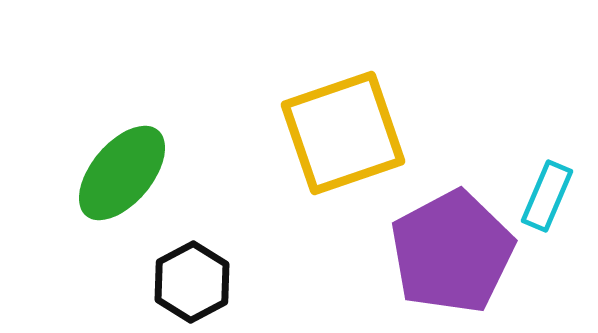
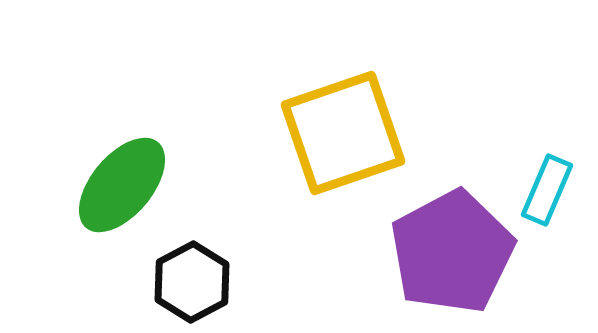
green ellipse: moved 12 px down
cyan rectangle: moved 6 px up
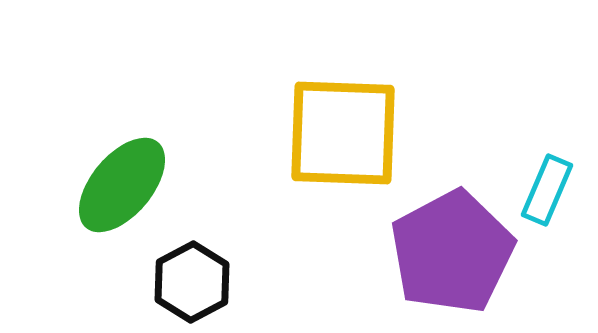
yellow square: rotated 21 degrees clockwise
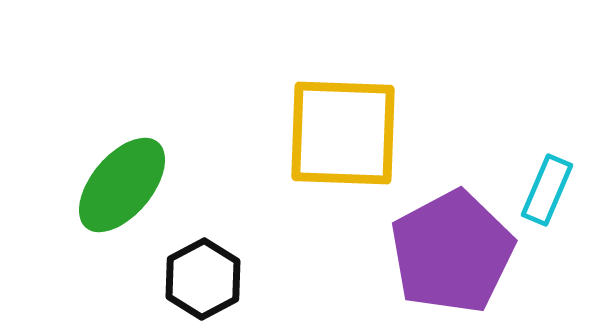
black hexagon: moved 11 px right, 3 px up
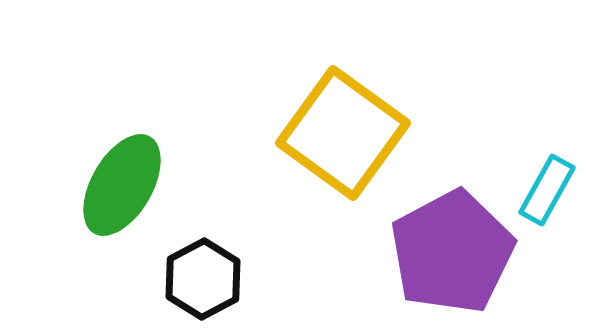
yellow square: rotated 34 degrees clockwise
green ellipse: rotated 10 degrees counterclockwise
cyan rectangle: rotated 6 degrees clockwise
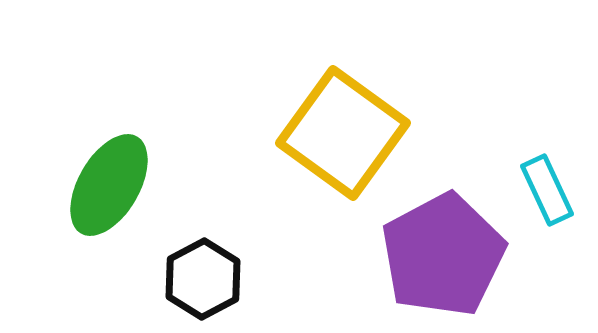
green ellipse: moved 13 px left
cyan rectangle: rotated 54 degrees counterclockwise
purple pentagon: moved 9 px left, 3 px down
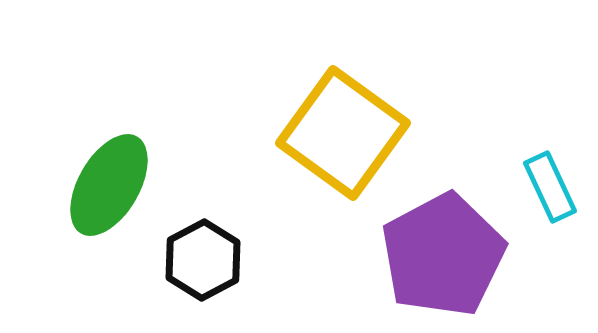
cyan rectangle: moved 3 px right, 3 px up
black hexagon: moved 19 px up
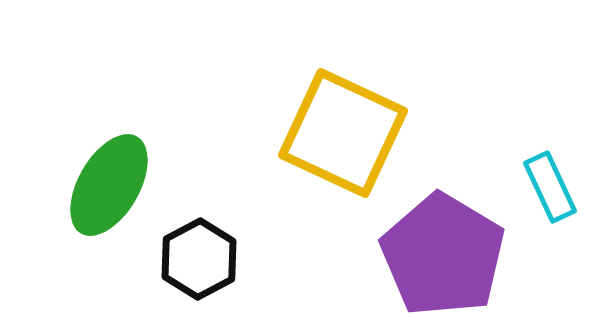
yellow square: rotated 11 degrees counterclockwise
purple pentagon: rotated 13 degrees counterclockwise
black hexagon: moved 4 px left, 1 px up
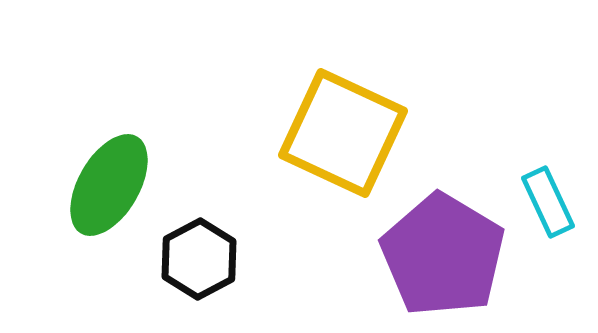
cyan rectangle: moved 2 px left, 15 px down
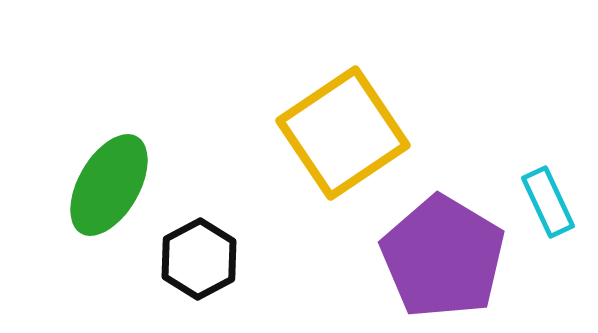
yellow square: rotated 31 degrees clockwise
purple pentagon: moved 2 px down
